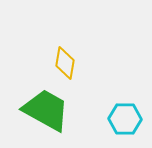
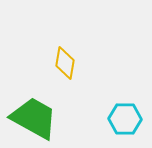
green trapezoid: moved 12 px left, 8 px down
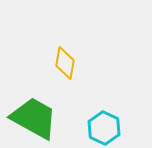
cyan hexagon: moved 21 px left, 9 px down; rotated 24 degrees clockwise
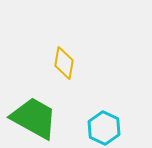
yellow diamond: moved 1 px left
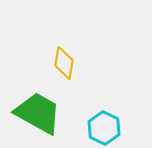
green trapezoid: moved 4 px right, 5 px up
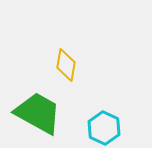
yellow diamond: moved 2 px right, 2 px down
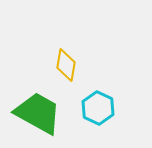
cyan hexagon: moved 6 px left, 20 px up
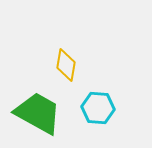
cyan hexagon: rotated 20 degrees counterclockwise
